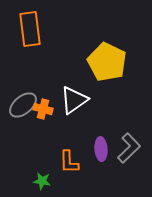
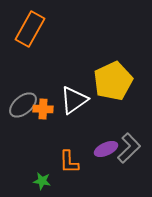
orange rectangle: rotated 36 degrees clockwise
yellow pentagon: moved 6 px right, 19 px down; rotated 21 degrees clockwise
orange cross: rotated 12 degrees counterclockwise
purple ellipse: moved 5 px right; rotated 70 degrees clockwise
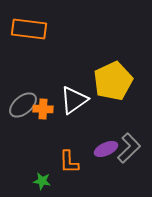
orange rectangle: moved 1 px left; rotated 68 degrees clockwise
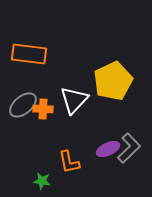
orange rectangle: moved 25 px down
white triangle: rotated 12 degrees counterclockwise
purple ellipse: moved 2 px right
orange L-shape: rotated 10 degrees counterclockwise
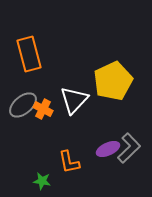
orange rectangle: rotated 68 degrees clockwise
orange cross: rotated 24 degrees clockwise
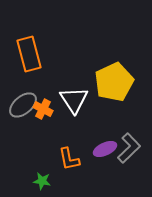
yellow pentagon: moved 1 px right, 1 px down
white triangle: rotated 16 degrees counterclockwise
purple ellipse: moved 3 px left
orange L-shape: moved 3 px up
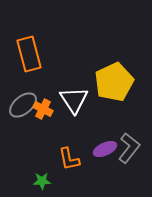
gray L-shape: rotated 8 degrees counterclockwise
green star: rotated 12 degrees counterclockwise
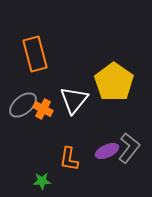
orange rectangle: moved 6 px right
yellow pentagon: rotated 12 degrees counterclockwise
white triangle: rotated 12 degrees clockwise
purple ellipse: moved 2 px right, 2 px down
orange L-shape: rotated 20 degrees clockwise
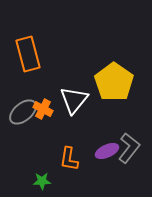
orange rectangle: moved 7 px left
gray ellipse: moved 7 px down
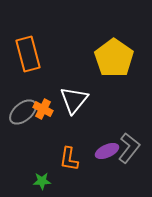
yellow pentagon: moved 24 px up
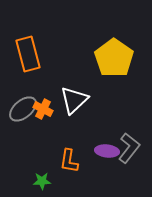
white triangle: rotated 8 degrees clockwise
gray ellipse: moved 3 px up
purple ellipse: rotated 30 degrees clockwise
orange L-shape: moved 2 px down
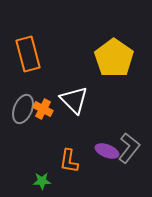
white triangle: rotated 32 degrees counterclockwise
gray ellipse: rotated 28 degrees counterclockwise
purple ellipse: rotated 15 degrees clockwise
